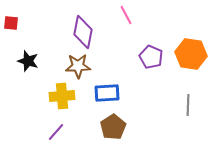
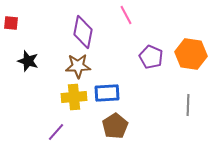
yellow cross: moved 12 px right, 1 px down
brown pentagon: moved 2 px right, 1 px up
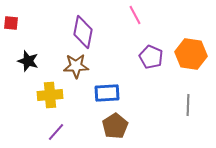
pink line: moved 9 px right
brown star: moved 2 px left
yellow cross: moved 24 px left, 2 px up
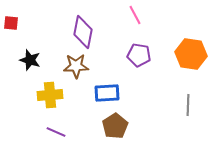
purple pentagon: moved 12 px left, 2 px up; rotated 15 degrees counterclockwise
black star: moved 2 px right, 1 px up
purple line: rotated 72 degrees clockwise
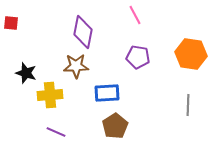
purple pentagon: moved 1 px left, 2 px down
black star: moved 4 px left, 13 px down
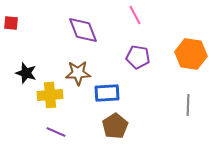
purple diamond: moved 2 px up; rotated 32 degrees counterclockwise
brown star: moved 2 px right, 7 px down
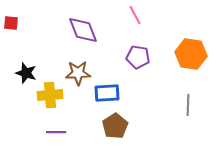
purple line: rotated 24 degrees counterclockwise
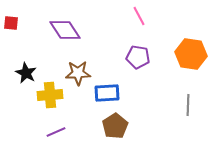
pink line: moved 4 px right, 1 px down
purple diamond: moved 18 px left; rotated 12 degrees counterclockwise
black star: rotated 10 degrees clockwise
purple line: rotated 24 degrees counterclockwise
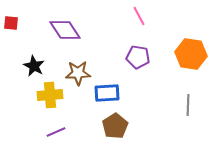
black star: moved 8 px right, 7 px up
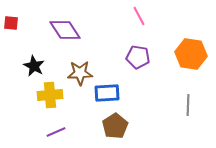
brown star: moved 2 px right
